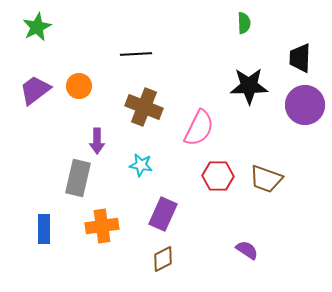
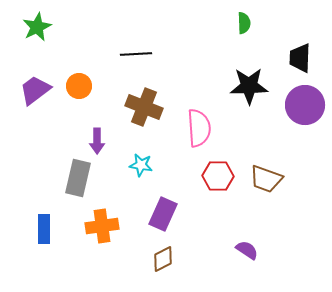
pink semicircle: rotated 30 degrees counterclockwise
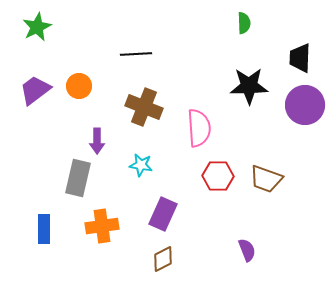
purple semicircle: rotated 35 degrees clockwise
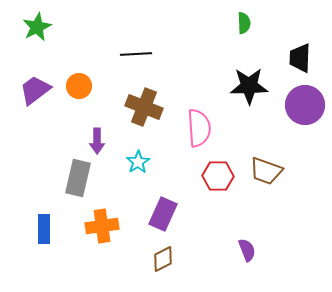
cyan star: moved 3 px left, 3 px up; rotated 30 degrees clockwise
brown trapezoid: moved 8 px up
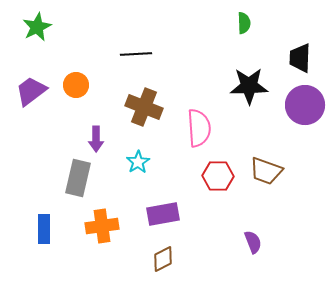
orange circle: moved 3 px left, 1 px up
purple trapezoid: moved 4 px left, 1 px down
purple arrow: moved 1 px left, 2 px up
purple rectangle: rotated 56 degrees clockwise
purple semicircle: moved 6 px right, 8 px up
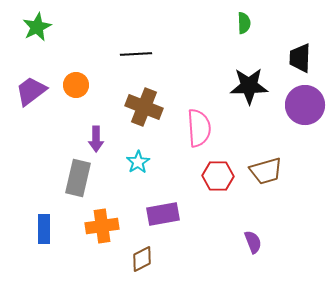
brown trapezoid: rotated 36 degrees counterclockwise
brown diamond: moved 21 px left
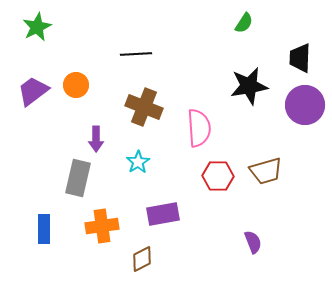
green semicircle: rotated 35 degrees clockwise
black star: rotated 9 degrees counterclockwise
purple trapezoid: moved 2 px right
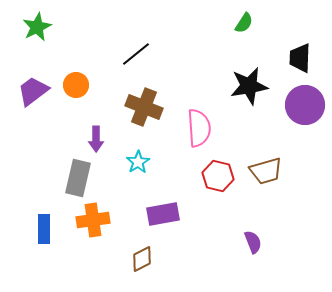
black line: rotated 36 degrees counterclockwise
red hexagon: rotated 12 degrees clockwise
orange cross: moved 9 px left, 6 px up
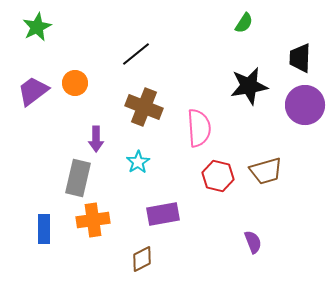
orange circle: moved 1 px left, 2 px up
